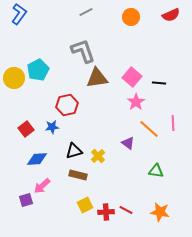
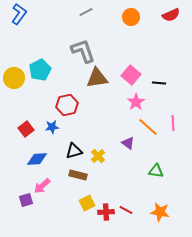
cyan pentagon: moved 2 px right
pink square: moved 1 px left, 2 px up
orange line: moved 1 px left, 2 px up
yellow square: moved 2 px right, 2 px up
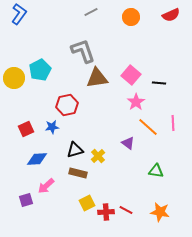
gray line: moved 5 px right
red square: rotated 14 degrees clockwise
black triangle: moved 1 px right, 1 px up
brown rectangle: moved 2 px up
pink arrow: moved 4 px right
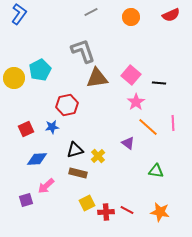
red line: moved 1 px right
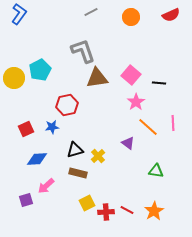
orange star: moved 6 px left, 1 px up; rotated 30 degrees clockwise
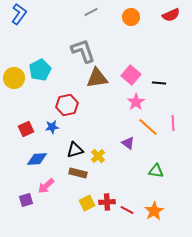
red cross: moved 1 px right, 10 px up
